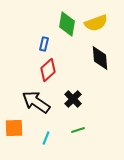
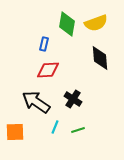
red diamond: rotated 40 degrees clockwise
black cross: rotated 12 degrees counterclockwise
orange square: moved 1 px right, 4 px down
cyan line: moved 9 px right, 11 px up
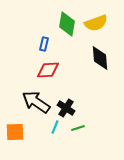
black cross: moved 7 px left, 9 px down
green line: moved 2 px up
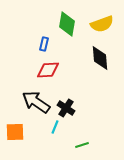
yellow semicircle: moved 6 px right, 1 px down
green line: moved 4 px right, 17 px down
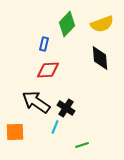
green diamond: rotated 35 degrees clockwise
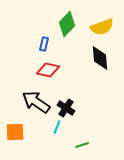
yellow semicircle: moved 3 px down
red diamond: rotated 15 degrees clockwise
cyan line: moved 2 px right
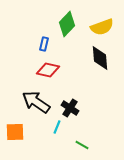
black cross: moved 4 px right
green line: rotated 48 degrees clockwise
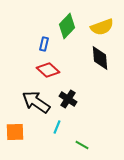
green diamond: moved 2 px down
red diamond: rotated 30 degrees clockwise
black cross: moved 2 px left, 9 px up
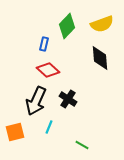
yellow semicircle: moved 3 px up
black arrow: moved 1 px up; rotated 100 degrees counterclockwise
cyan line: moved 8 px left
orange square: rotated 12 degrees counterclockwise
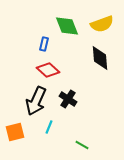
green diamond: rotated 65 degrees counterclockwise
